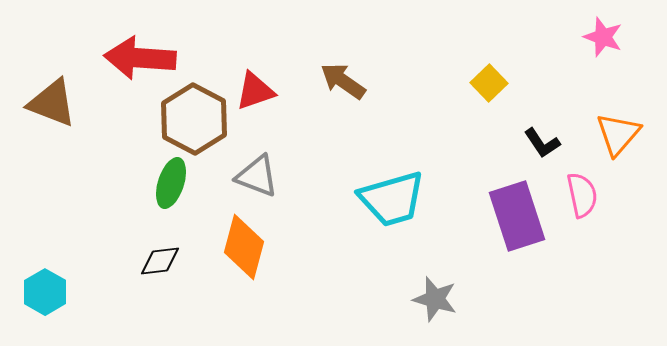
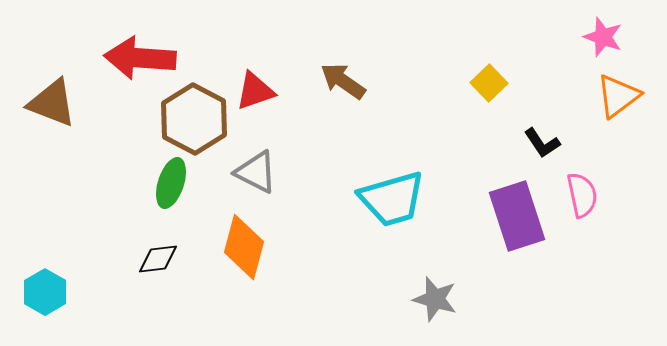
orange triangle: moved 38 px up; rotated 12 degrees clockwise
gray triangle: moved 1 px left, 4 px up; rotated 6 degrees clockwise
black diamond: moved 2 px left, 2 px up
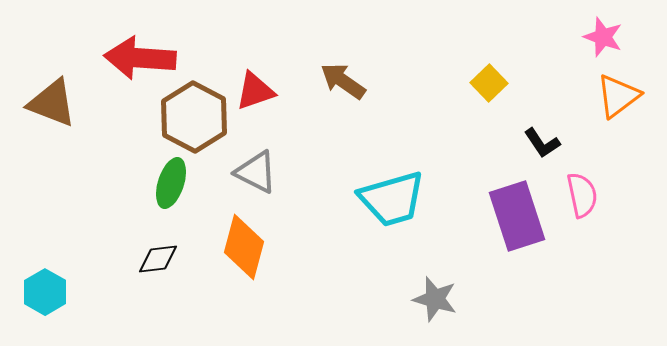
brown hexagon: moved 2 px up
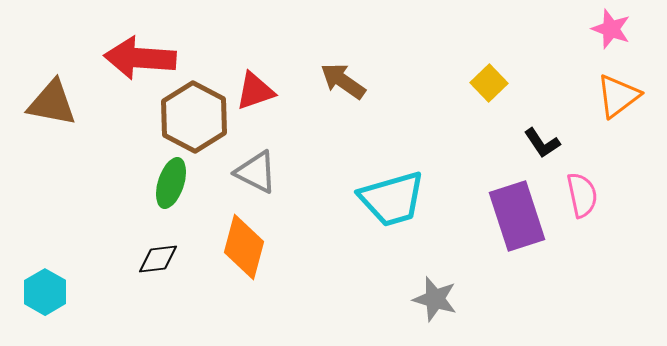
pink star: moved 8 px right, 8 px up
brown triangle: rotated 10 degrees counterclockwise
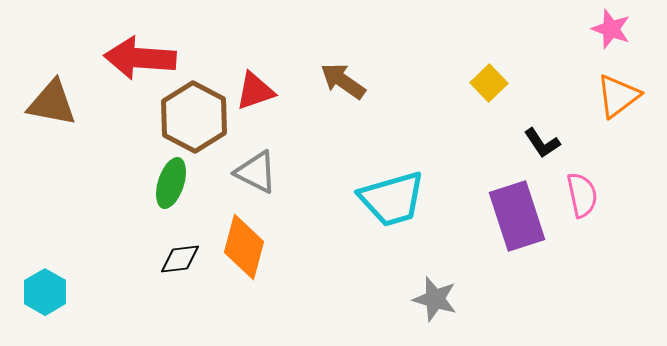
black diamond: moved 22 px right
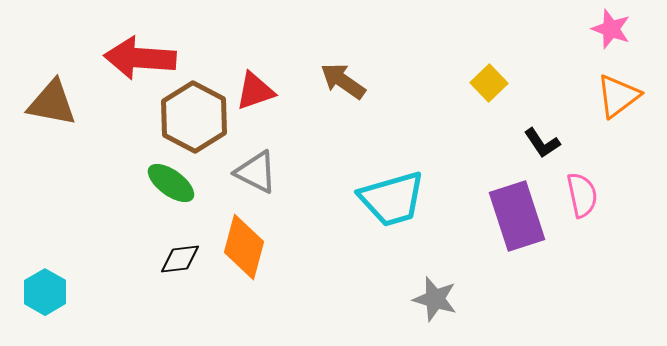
green ellipse: rotated 72 degrees counterclockwise
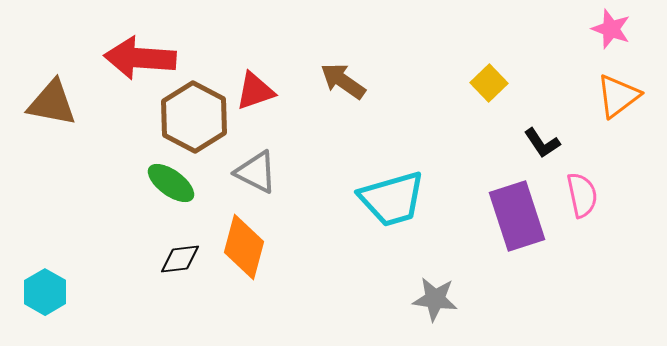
gray star: rotated 9 degrees counterclockwise
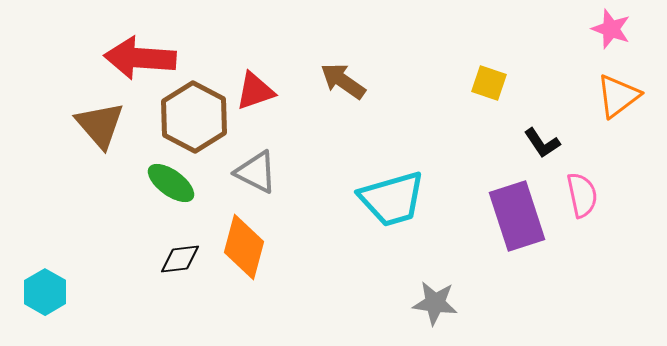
yellow square: rotated 27 degrees counterclockwise
brown triangle: moved 48 px right, 22 px down; rotated 38 degrees clockwise
gray star: moved 4 px down
